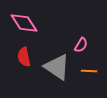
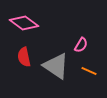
pink diamond: rotated 20 degrees counterclockwise
gray triangle: moved 1 px left, 1 px up
orange line: rotated 21 degrees clockwise
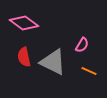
pink semicircle: moved 1 px right
gray triangle: moved 3 px left, 4 px up; rotated 8 degrees counterclockwise
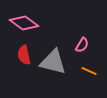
red semicircle: moved 2 px up
gray triangle: rotated 12 degrees counterclockwise
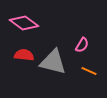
red semicircle: rotated 108 degrees clockwise
